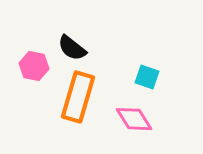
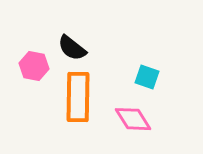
orange rectangle: rotated 15 degrees counterclockwise
pink diamond: moved 1 px left
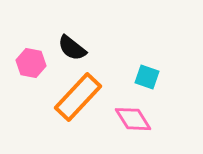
pink hexagon: moved 3 px left, 3 px up
orange rectangle: rotated 42 degrees clockwise
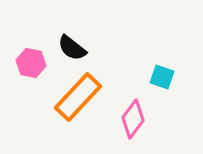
cyan square: moved 15 px right
pink diamond: rotated 69 degrees clockwise
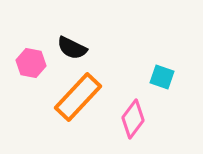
black semicircle: rotated 12 degrees counterclockwise
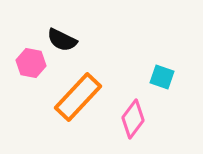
black semicircle: moved 10 px left, 8 px up
